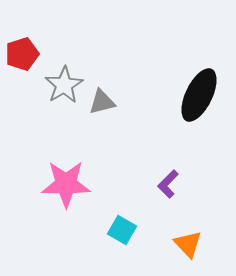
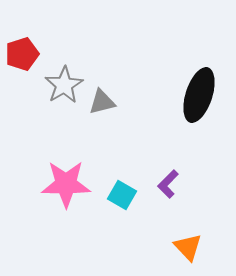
black ellipse: rotated 8 degrees counterclockwise
cyan square: moved 35 px up
orange triangle: moved 3 px down
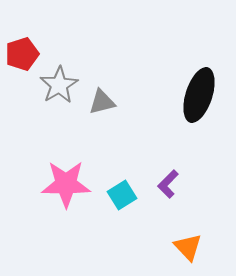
gray star: moved 5 px left
cyan square: rotated 28 degrees clockwise
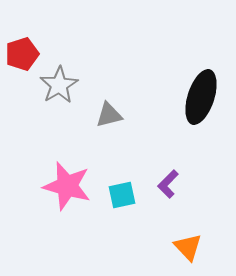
black ellipse: moved 2 px right, 2 px down
gray triangle: moved 7 px right, 13 px down
pink star: moved 1 px right, 2 px down; rotated 15 degrees clockwise
cyan square: rotated 20 degrees clockwise
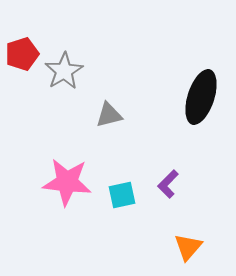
gray star: moved 5 px right, 14 px up
pink star: moved 4 px up; rotated 9 degrees counterclockwise
orange triangle: rotated 24 degrees clockwise
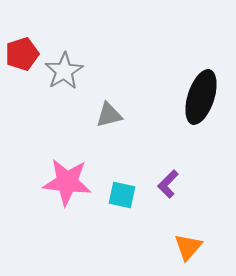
cyan square: rotated 24 degrees clockwise
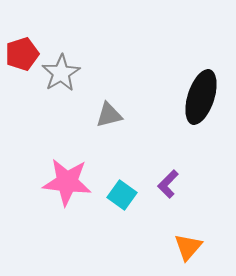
gray star: moved 3 px left, 2 px down
cyan square: rotated 24 degrees clockwise
